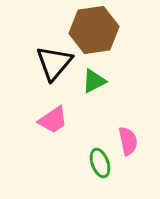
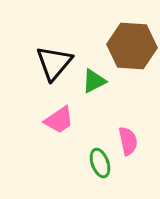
brown hexagon: moved 38 px right, 16 px down; rotated 12 degrees clockwise
pink trapezoid: moved 6 px right
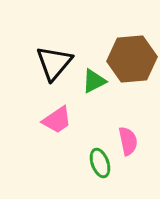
brown hexagon: moved 13 px down; rotated 9 degrees counterclockwise
pink trapezoid: moved 2 px left
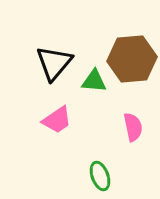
green triangle: rotated 32 degrees clockwise
pink semicircle: moved 5 px right, 14 px up
green ellipse: moved 13 px down
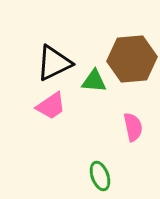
black triangle: rotated 24 degrees clockwise
pink trapezoid: moved 6 px left, 14 px up
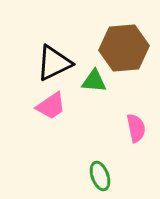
brown hexagon: moved 8 px left, 11 px up
pink semicircle: moved 3 px right, 1 px down
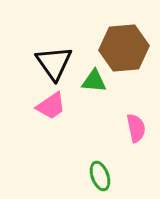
black triangle: rotated 39 degrees counterclockwise
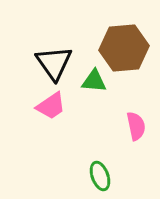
pink semicircle: moved 2 px up
